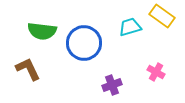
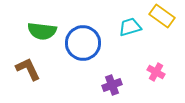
blue circle: moved 1 px left
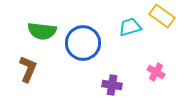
brown L-shape: rotated 48 degrees clockwise
purple cross: rotated 30 degrees clockwise
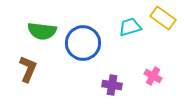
yellow rectangle: moved 1 px right, 2 px down
pink cross: moved 3 px left, 4 px down
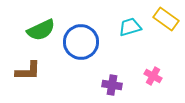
yellow rectangle: moved 3 px right, 1 px down
green semicircle: moved 1 px left, 1 px up; rotated 32 degrees counterclockwise
blue circle: moved 2 px left, 1 px up
brown L-shape: moved 2 px down; rotated 68 degrees clockwise
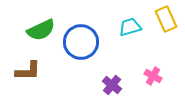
yellow rectangle: rotated 30 degrees clockwise
purple cross: rotated 30 degrees clockwise
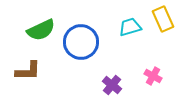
yellow rectangle: moved 3 px left
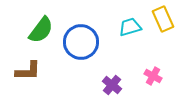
green semicircle: rotated 28 degrees counterclockwise
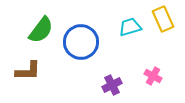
purple cross: rotated 24 degrees clockwise
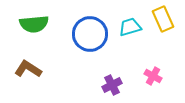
green semicircle: moved 7 px left, 6 px up; rotated 48 degrees clockwise
blue circle: moved 9 px right, 8 px up
brown L-shape: moved 2 px up; rotated 148 degrees counterclockwise
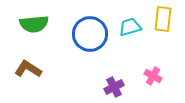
yellow rectangle: rotated 30 degrees clockwise
purple cross: moved 2 px right, 2 px down
